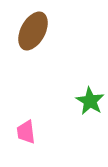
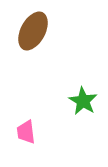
green star: moved 7 px left
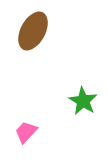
pink trapezoid: rotated 50 degrees clockwise
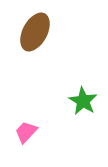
brown ellipse: moved 2 px right, 1 px down
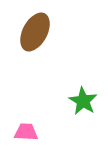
pink trapezoid: rotated 50 degrees clockwise
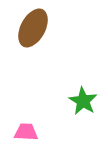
brown ellipse: moved 2 px left, 4 px up
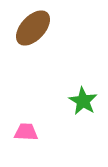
brown ellipse: rotated 15 degrees clockwise
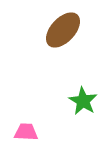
brown ellipse: moved 30 px right, 2 px down
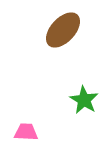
green star: moved 1 px right, 1 px up
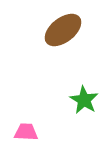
brown ellipse: rotated 9 degrees clockwise
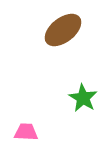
green star: moved 1 px left, 2 px up
